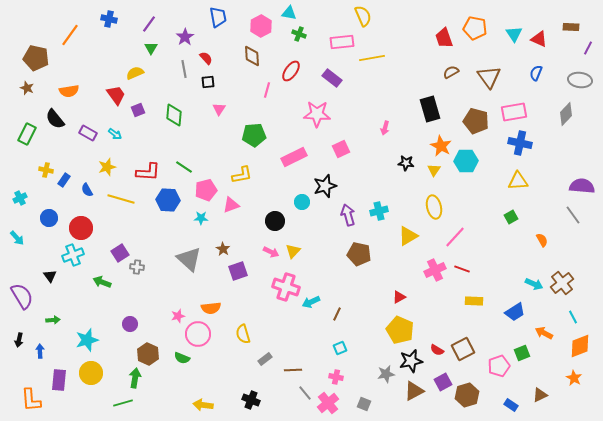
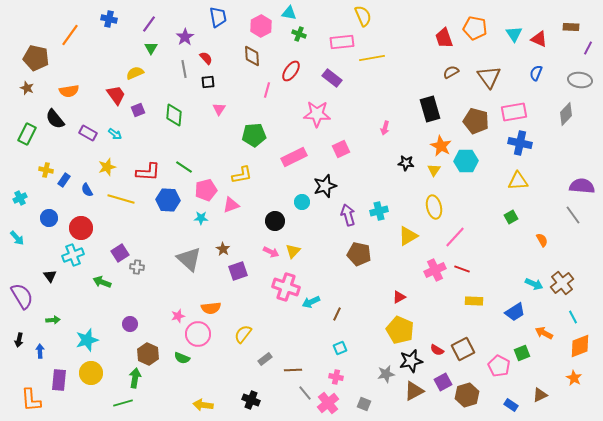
yellow semicircle at (243, 334): rotated 54 degrees clockwise
pink pentagon at (499, 366): rotated 25 degrees counterclockwise
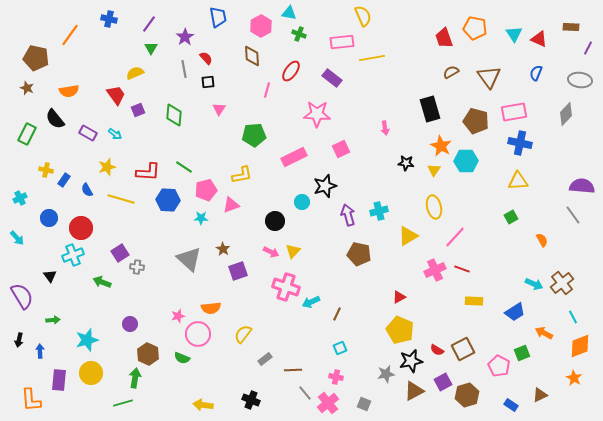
pink arrow at (385, 128): rotated 24 degrees counterclockwise
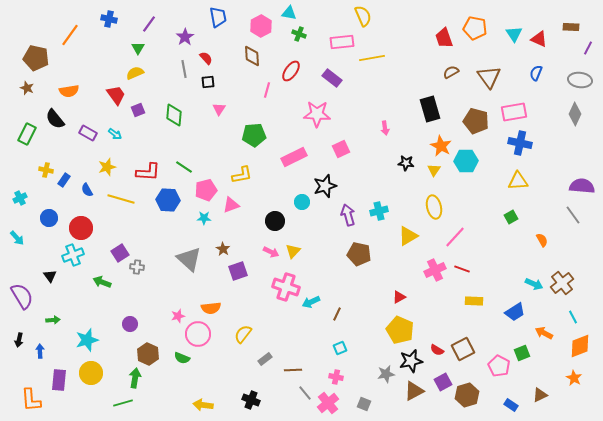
green triangle at (151, 48): moved 13 px left
gray diamond at (566, 114): moved 9 px right; rotated 20 degrees counterclockwise
cyan star at (201, 218): moved 3 px right
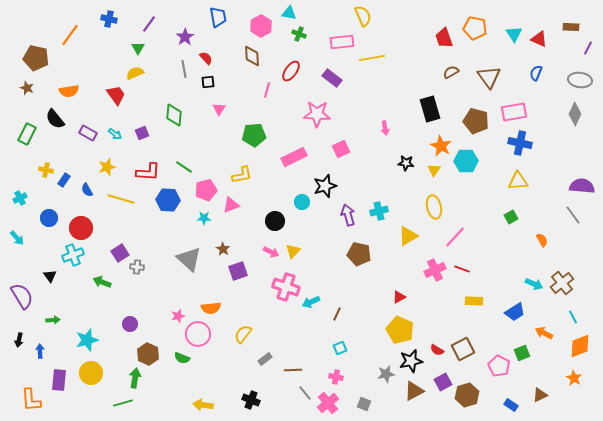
purple square at (138, 110): moved 4 px right, 23 px down
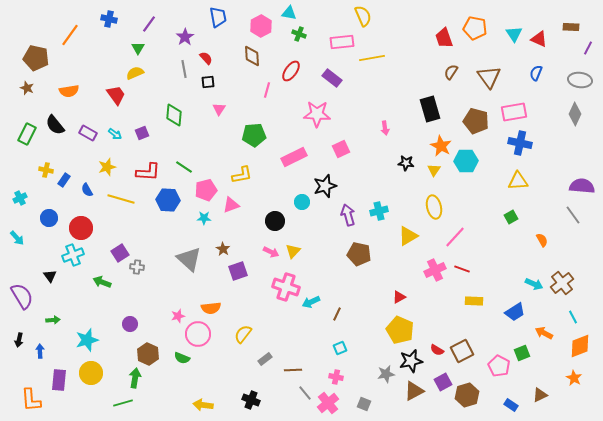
brown semicircle at (451, 72): rotated 28 degrees counterclockwise
black semicircle at (55, 119): moved 6 px down
brown square at (463, 349): moved 1 px left, 2 px down
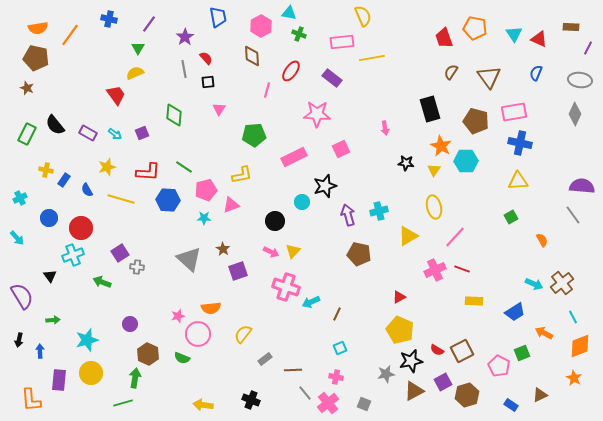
orange semicircle at (69, 91): moved 31 px left, 63 px up
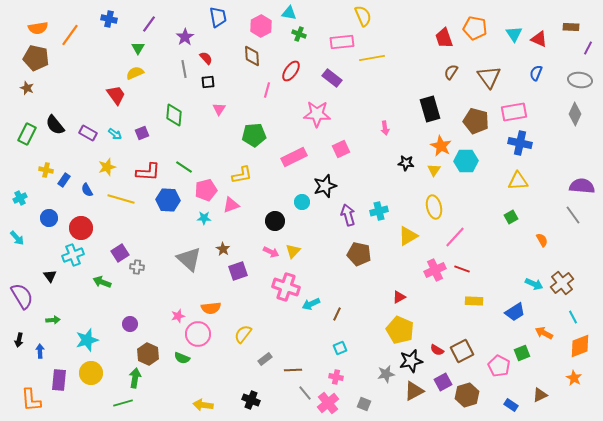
cyan arrow at (311, 302): moved 2 px down
